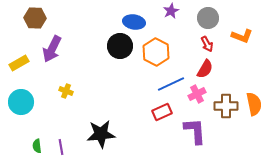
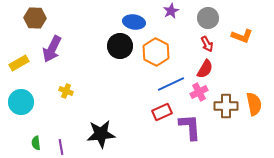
pink cross: moved 2 px right, 2 px up
purple L-shape: moved 5 px left, 4 px up
green semicircle: moved 1 px left, 3 px up
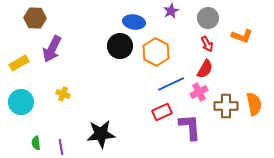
yellow cross: moved 3 px left, 3 px down
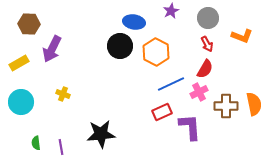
brown hexagon: moved 6 px left, 6 px down
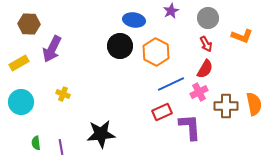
blue ellipse: moved 2 px up
red arrow: moved 1 px left
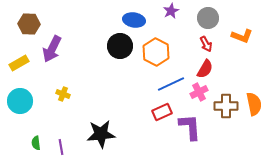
cyan circle: moved 1 px left, 1 px up
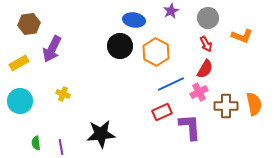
brown hexagon: rotated 10 degrees counterclockwise
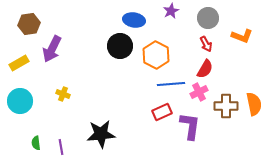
orange hexagon: moved 3 px down
blue line: rotated 20 degrees clockwise
purple L-shape: moved 1 px up; rotated 12 degrees clockwise
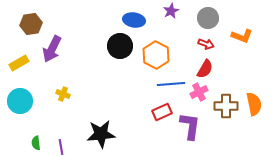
brown hexagon: moved 2 px right
red arrow: rotated 42 degrees counterclockwise
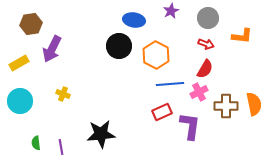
orange L-shape: rotated 15 degrees counterclockwise
black circle: moved 1 px left
blue line: moved 1 px left
